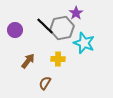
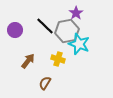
gray hexagon: moved 5 px right, 3 px down
cyan star: moved 5 px left, 1 px down
yellow cross: rotated 16 degrees clockwise
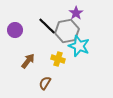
black line: moved 2 px right
cyan star: moved 2 px down
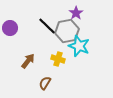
purple circle: moved 5 px left, 2 px up
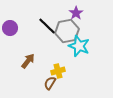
yellow cross: moved 12 px down; rotated 32 degrees counterclockwise
brown semicircle: moved 5 px right
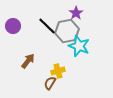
purple circle: moved 3 px right, 2 px up
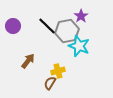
purple star: moved 5 px right, 3 px down
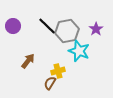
purple star: moved 15 px right, 13 px down
cyan star: moved 5 px down
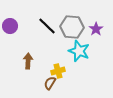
purple circle: moved 3 px left
gray hexagon: moved 5 px right, 4 px up; rotated 15 degrees clockwise
brown arrow: rotated 35 degrees counterclockwise
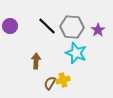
purple star: moved 2 px right, 1 px down
cyan star: moved 3 px left, 2 px down
brown arrow: moved 8 px right
yellow cross: moved 5 px right, 9 px down
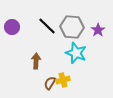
purple circle: moved 2 px right, 1 px down
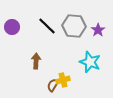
gray hexagon: moved 2 px right, 1 px up
cyan star: moved 14 px right, 9 px down
brown semicircle: moved 3 px right, 2 px down
